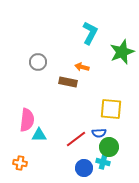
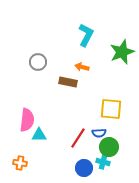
cyan L-shape: moved 4 px left, 2 px down
red line: moved 2 px right, 1 px up; rotated 20 degrees counterclockwise
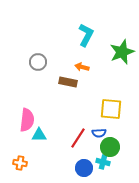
green circle: moved 1 px right
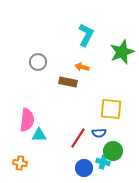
green circle: moved 3 px right, 4 px down
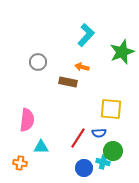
cyan L-shape: rotated 15 degrees clockwise
cyan triangle: moved 2 px right, 12 px down
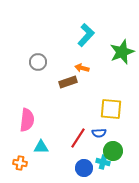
orange arrow: moved 1 px down
brown rectangle: rotated 30 degrees counterclockwise
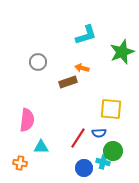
cyan L-shape: rotated 30 degrees clockwise
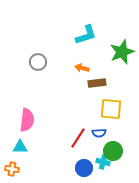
brown rectangle: moved 29 px right, 1 px down; rotated 12 degrees clockwise
cyan triangle: moved 21 px left
orange cross: moved 8 px left, 6 px down
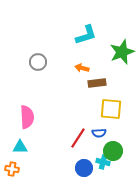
pink semicircle: moved 3 px up; rotated 10 degrees counterclockwise
